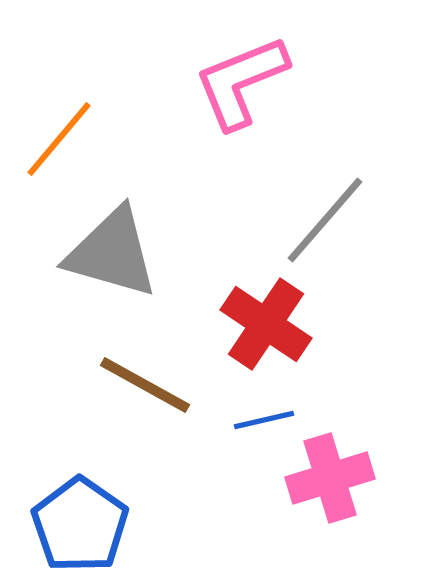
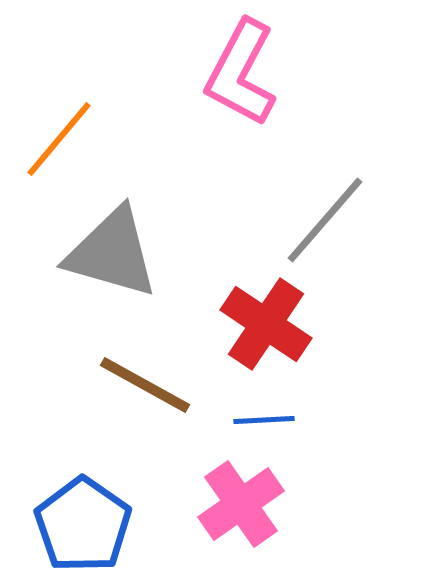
pink L-shape: moved 9 px up; rotated 40 degrees counterclockwise
blue line: rotated 10 degrees clockwise
pink cross: moved 89 px left, 26 px down; rotated 18 degrees counterclockwise
blue pentagon: moved 3 px right
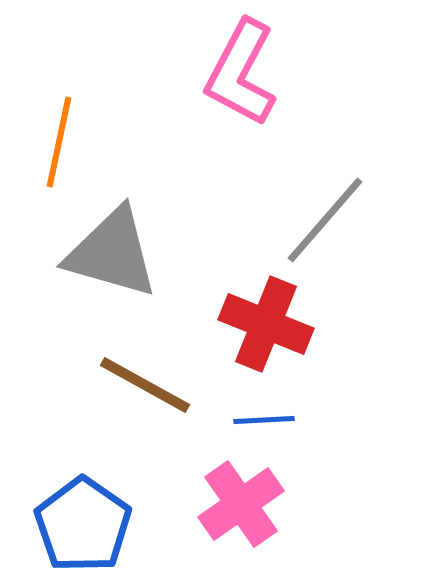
orange line: moved 3 px down; rotated 28 degrees counterclockwise
red cross: rotated 12 degrees counterclockwise
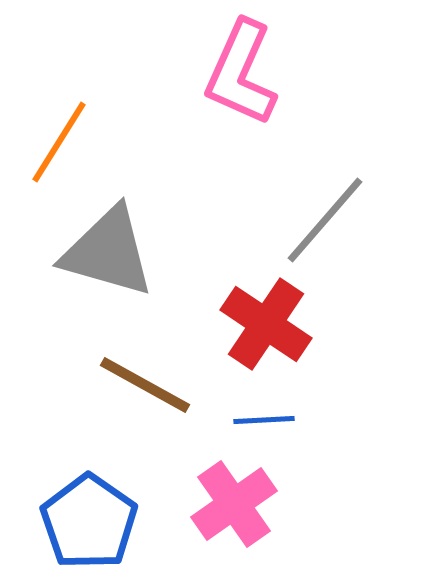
pink L-shape: rotated 4 degrees counterclockwise
orange line: rotated 20 degrees clockwise
gray triangle: moved 4 px left, 1 px up
red cross: rotated 12 degrees clockwise
pink cross: moved 7 px left
blue pentagon: moved 6 px right, 3 px up
